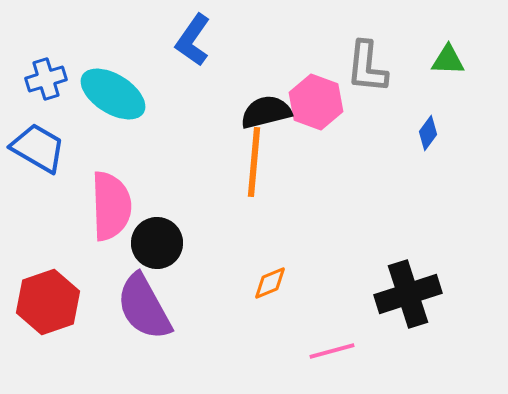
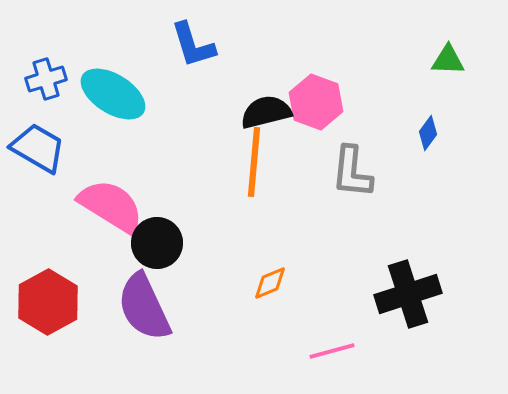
blue L-shape: moved 5 px down; rotated 52 degrees counterclockwise
gray L-shape: moved 15 px left, 105 px down
pink semicircle: rotated 56 degrees counterclockwise
red hexagon: rotated 10 degrees counterclockwise
purple semicircle: rotated 4 degrees clockwise
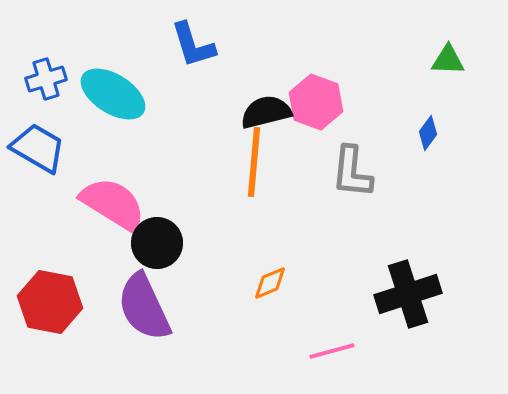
pink semicircle: moved 2 px right, 2 px up
red hexagon: moved 2 px right; rotated 20 degrees counterclockwise
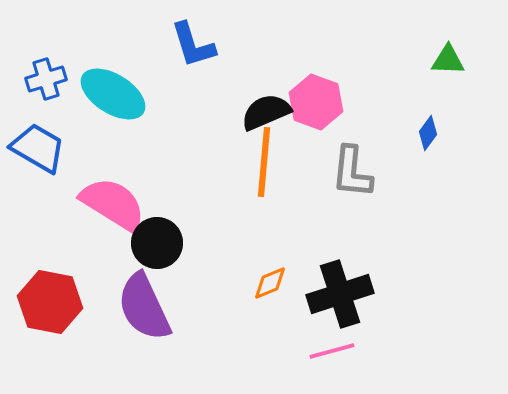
black semicircle: rotated 9 degrees counterclockwise
orange line: moved 10 px right
black cross: moved 68 px left
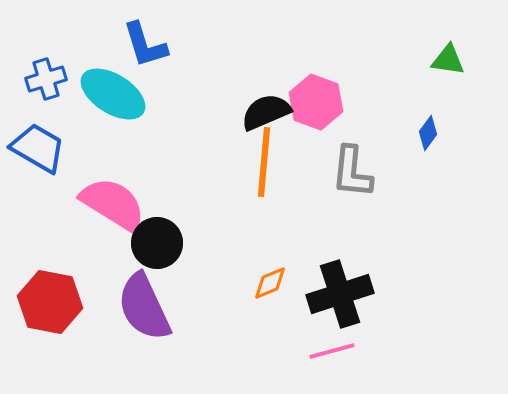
blue L-shape: moved 48 px left
green triangle: rotated 6 degrees clockwise
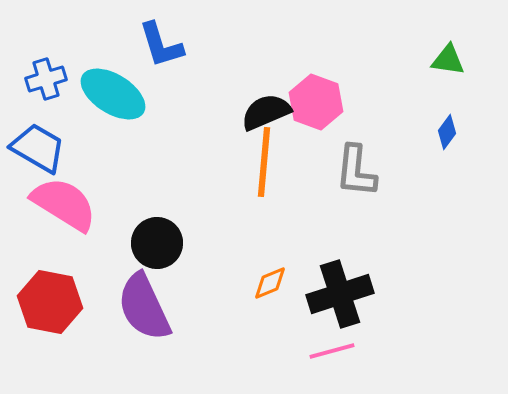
blue L-shape: moved 16 px right
blue diamond: moved 19 px right, 1 px up
gray L-shape: moved 4 px right, 1 px up
pink semicircle: moved 49 px left
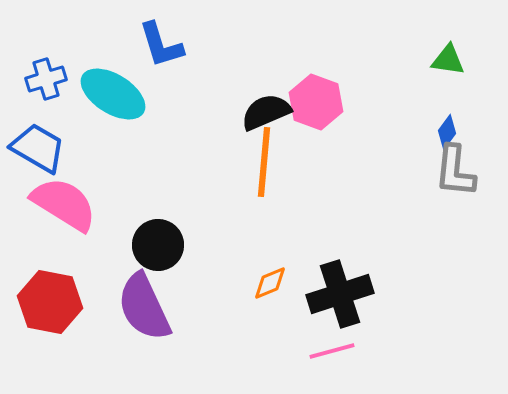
gray L-shape: moved 99 px right
black circle: moved 1 px right, 2 px down
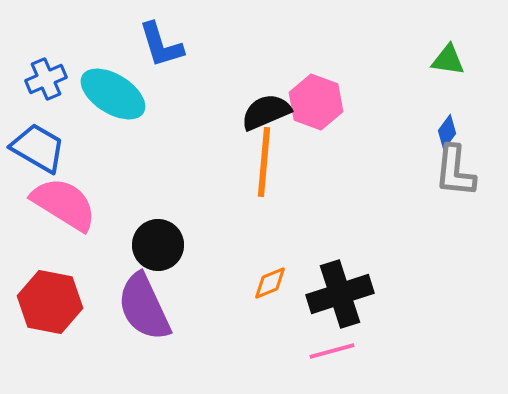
blue cross: rotated 6 degrees counterclockwise
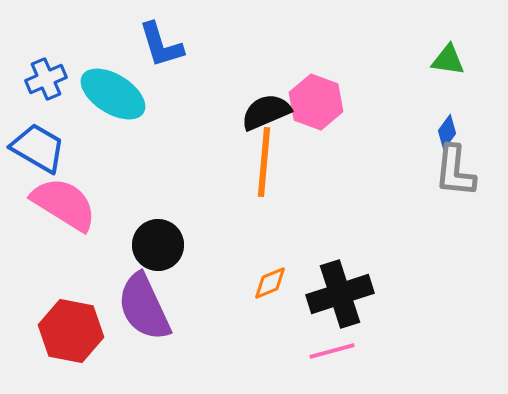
red hexagon: moved 21 px right, 29 px down
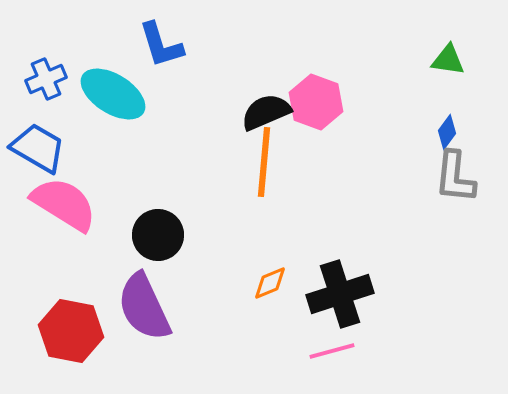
gray L-shape: moved 6 px down
black circle: moved 10 px up
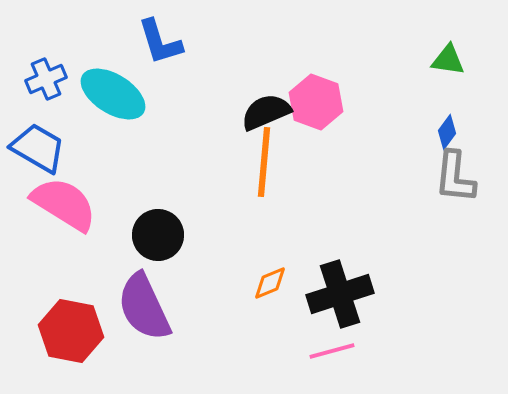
blue L-shape: moved 1 px left, 3 px up
